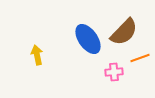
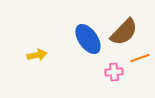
yellow arrow: rotated 90 degrees clockwise
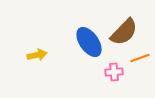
blue ellipse: moved 1 px right, 3 px down
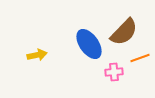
blue ellipse: moved 2 px down
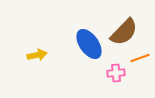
pink cross: moved 2 px right, 1 px down
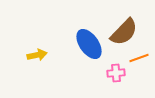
orange line: moved 1 px left
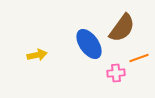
brown semicircle: moved 2 px left, 4 px up; rotated 8 degrees counterclockwise
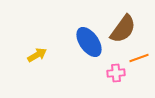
brown semicircle: moved 1 px right, 1 px down
blue ellipse: moved 2 px up
yellow arrow: rotated 18 degrees counterclockwise
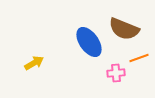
brown semicircle: moved 1 px right; rotated 76 degrees clockwise
yellow arrow: moved 3 px left, 8 px down
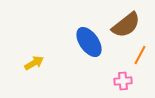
brown semicircle: moved 2 px right, 4 px up; rotated 60 degrees counterclockwise
orange line: moved 1 px right, 3 px up; rotated 42 degrees counterclockwise
pink cross: moved 7 px right, 8 px down
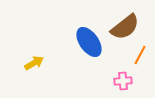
brown semicircle: moved 1 px left, 2 px down
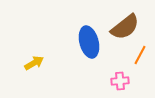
blue ellipse: rotated 20 degrees clockwise
pink cross: moved 3 px left
